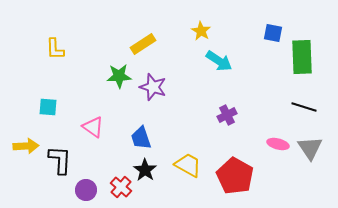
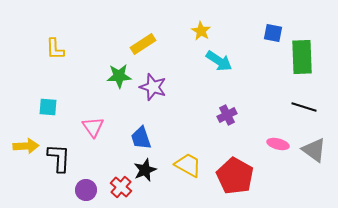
pink triangle: rotated 20 degrees clockwise
gray triangle: moved 4 px right, 2 px down; rotated 20 degrees counterclockwise
black L-shape: moved 1 px left, 2 px up
black star: rotated 15 degrees clockwise
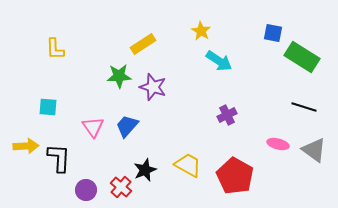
green rectangle: rotated 56 degrees counterclockwise
blue trapezoid: moved 14 px left, 12 px up; rotated 60 degrees clockwise
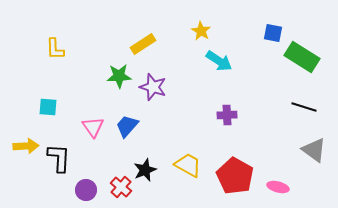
purple cross: rotated 24 degrees clockwise
pink ellipse: moved 43 px down
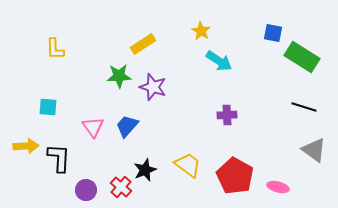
yellow trapezoid: rotated 8 degrees clockwise
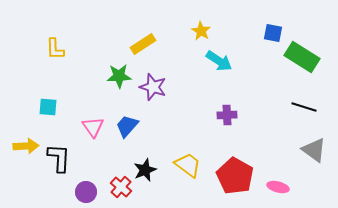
purple circle: moved 2 px down
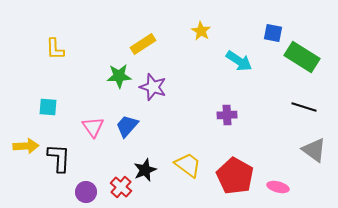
cyan arrow: moved 20 px right
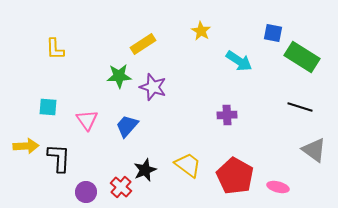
black line: moved 4 px left
pink triangle: moved 6 px left, 7 px up
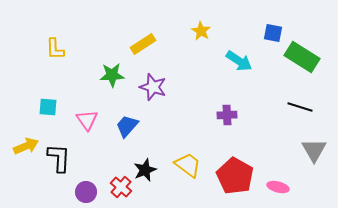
green star: moved 7 px left, 1 px up
yellow arrow: rotated 20 degrees counterclockwise
gray triangle: rotated 24 degrees clockwise
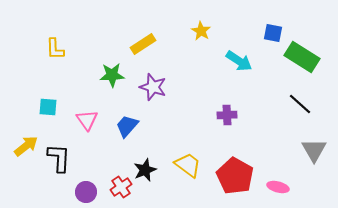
black line: moved 3 px up; rotated 25 degrees clockwise
yellow arrow: rotated 15 degrees counterclockwise
red cross: rotated 15 degrees clockwise
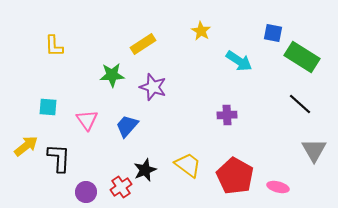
yellow L-shape: moved 1 px left, 3 px up
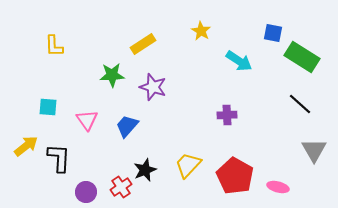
yellow trapezoid: rotated 84 degrees counterclockwise
